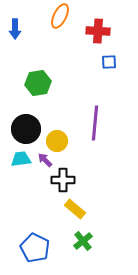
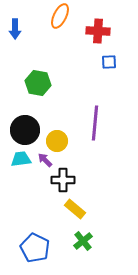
green hexagon: rotated 20 degrees clockwise
black circle: moved 1 px left, 1 px down
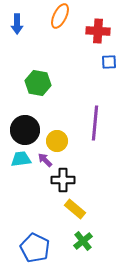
blue arrow: moved 2 px right, 5 px up
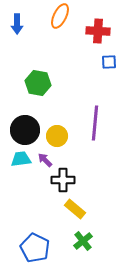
yellow circle: moved 5 px up
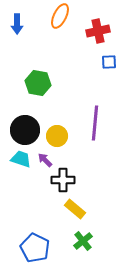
red cross: rotated 15 degrees counterclockwise
cyan trapezoid: rotated 25 degrees clockwise
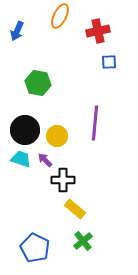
blue arrow: moved 7 px down; rotated 24 degrees clockwise
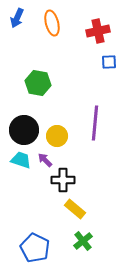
orange ellipse: moved 8 px left, 7 px down; rotated 40 degrees counterclockwise
blue arrow: moved 13 px up
black circle: moved 1 px left
cyan trapezoid: moved 1 px down
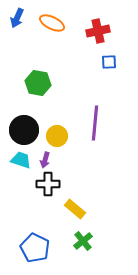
orange ellipse: rotated 50 degrees counterclockwise
purple arrow: rotated 119 degrees counterclockwise
black cross: moved 15 px left, 4 px down
